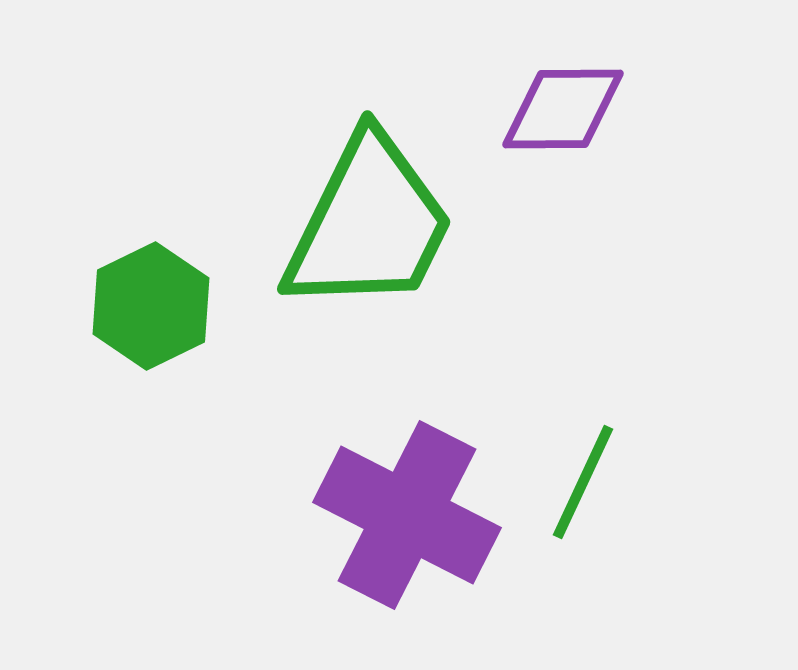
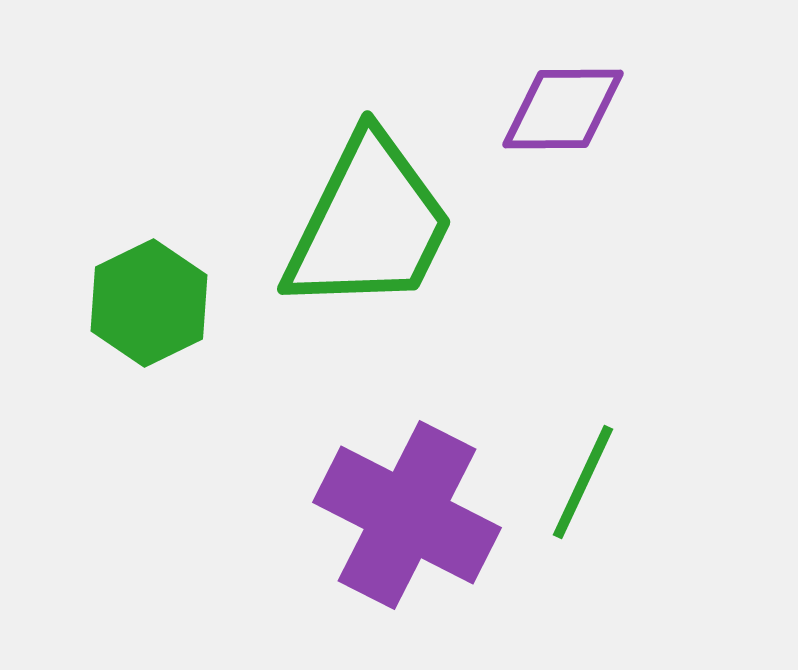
green hexagon: moved 2 px left, 3 px up
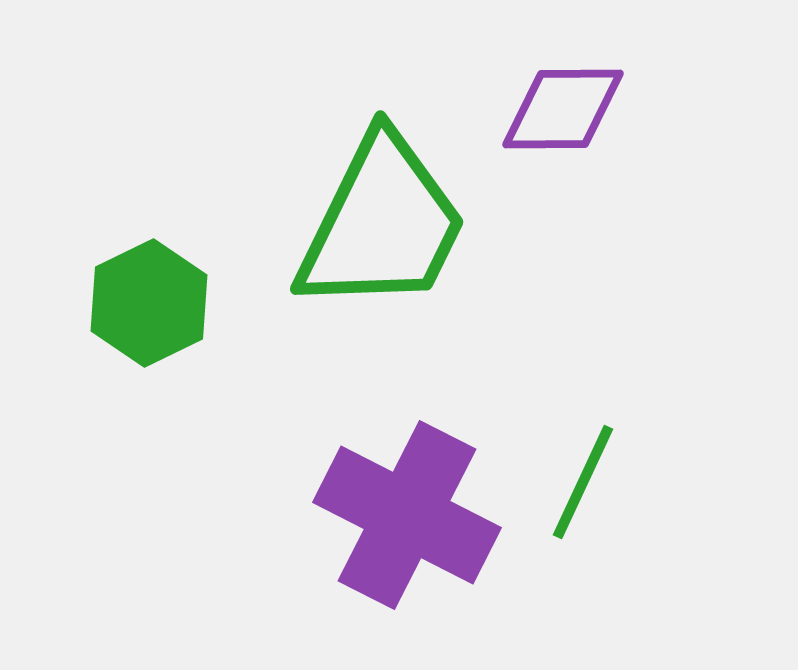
green trapezoid: moved 13 px right
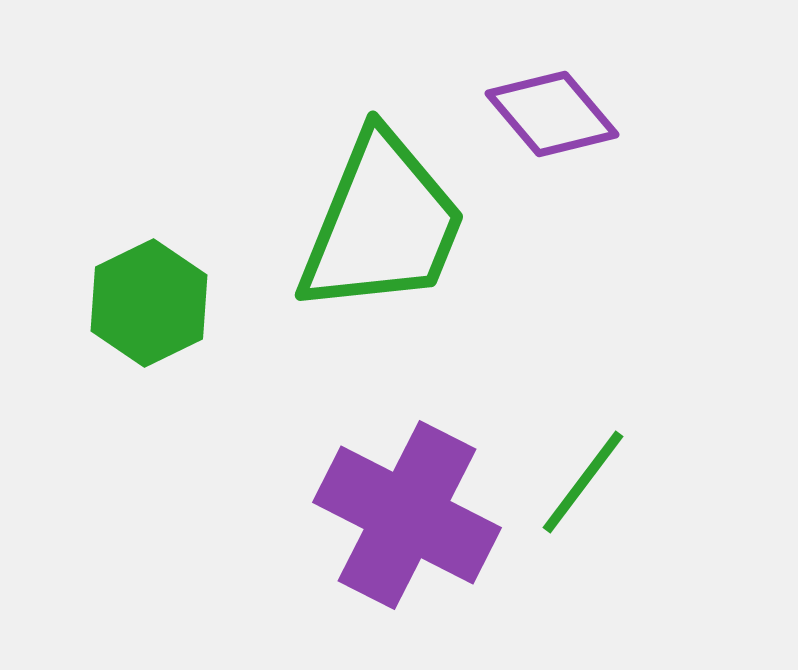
purple diamond: moved 11 px left, 5 px down; rotated 50 degrees clockwise
green trapezoid: rotated 4 degrees counterclockwise
green line: rotated 12 degrees clockwise
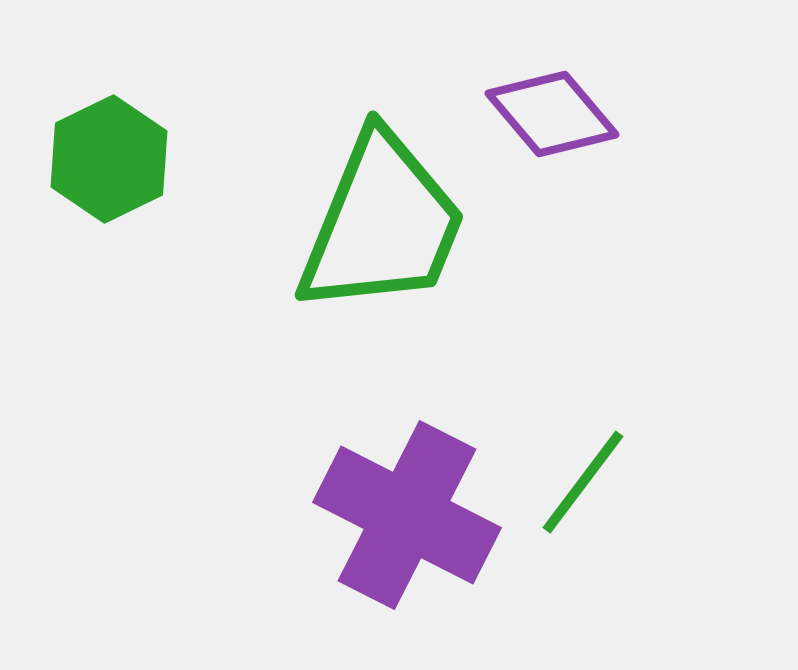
green hexagon: moved 40 px left, 144 px up
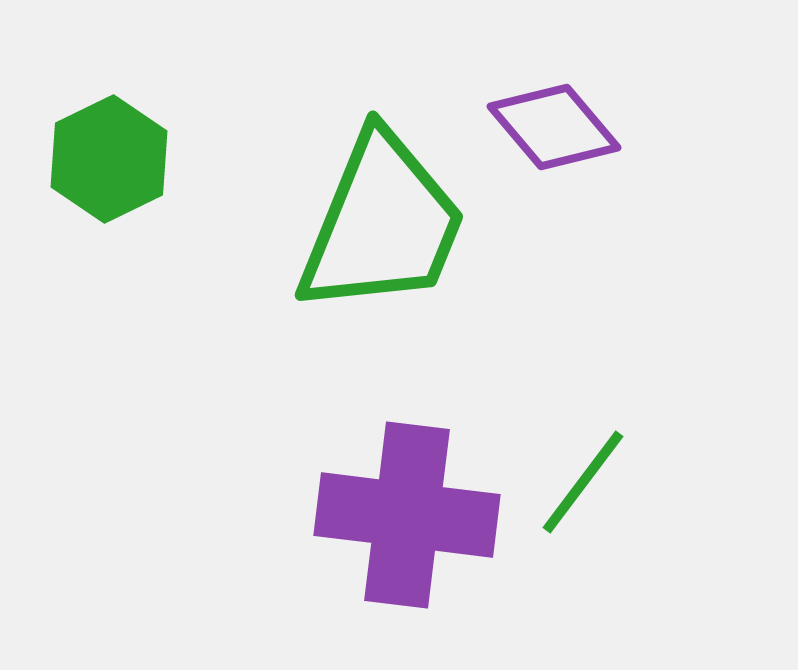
purple diamond: moved 2 px right, 13 px down
purple cross: rotated 20 degrees counterclockwise
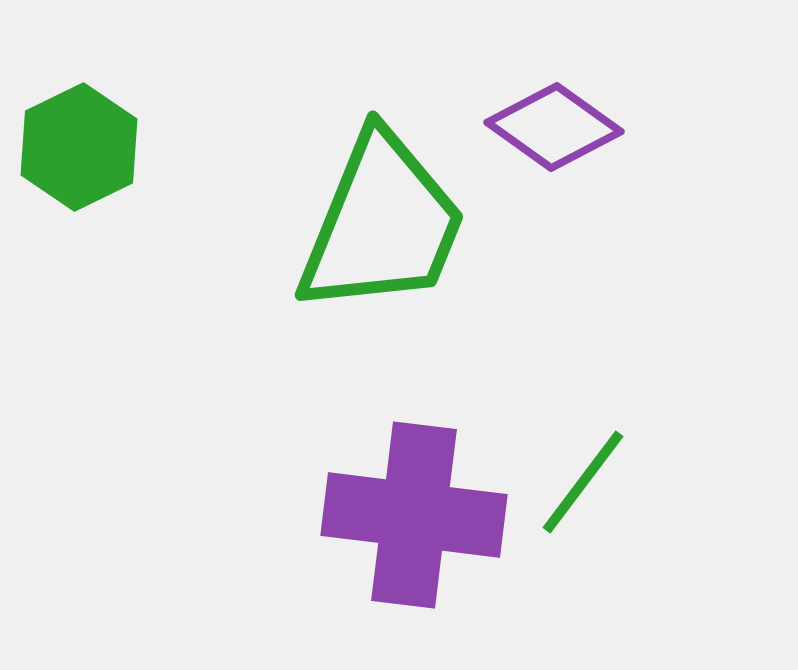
purple diamond: rotated 14 degrees counterclockwise
green hexagon: moved 30 px left, 12 px up
purple cross: moved 7 px right
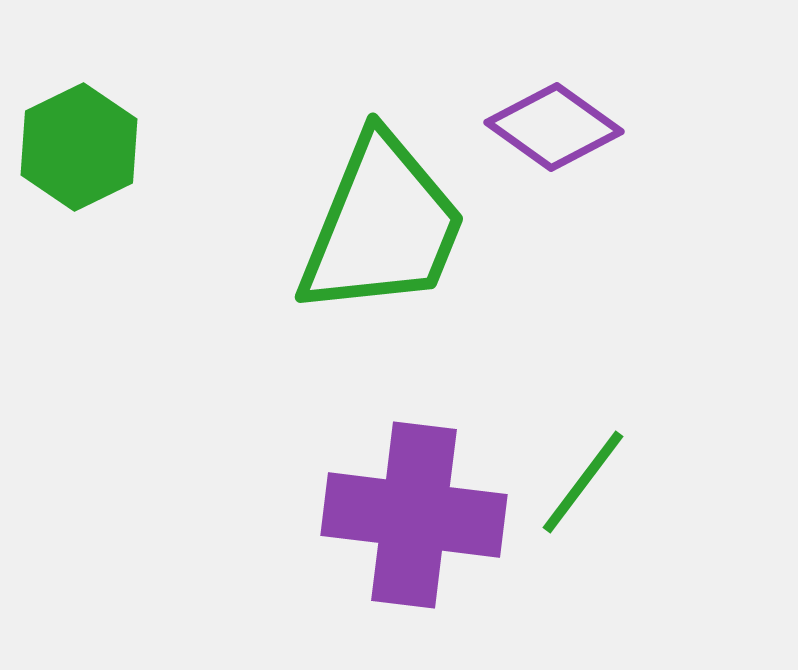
green trapezoid: moved 2 px down
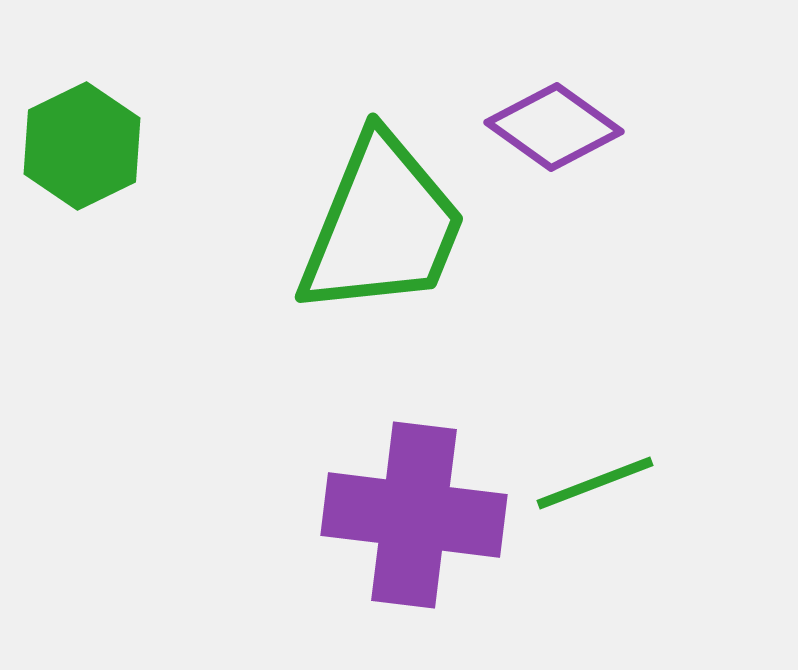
green hexagon: moved 3 px right, 1 px up
green line: moved 12 px right, 1 px down; rotated 32 degrees clockwise
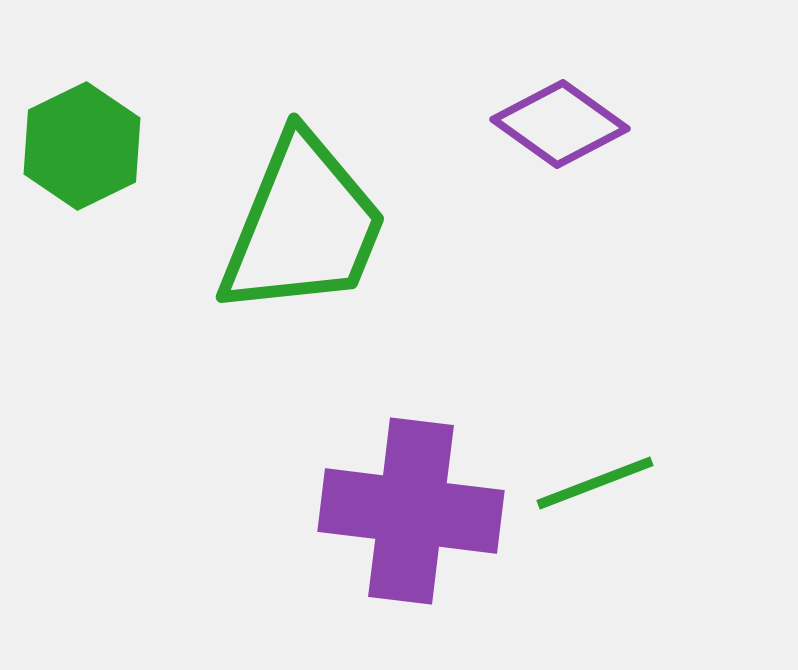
purple diamond: moved 6 px right, 3 px up
green trapezoid: moved 79 px left
purple cross: moved 3 px left, 4 px up
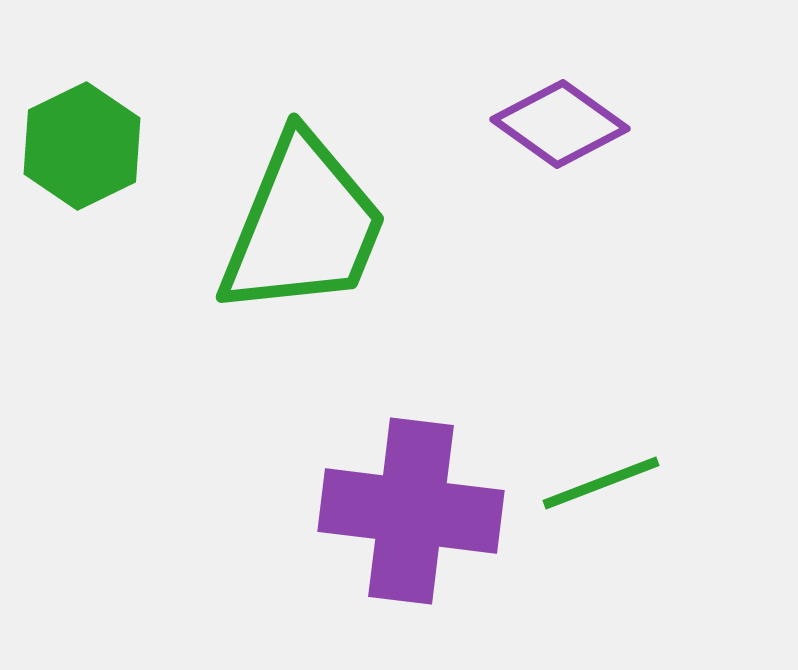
green line: moved 6 px right
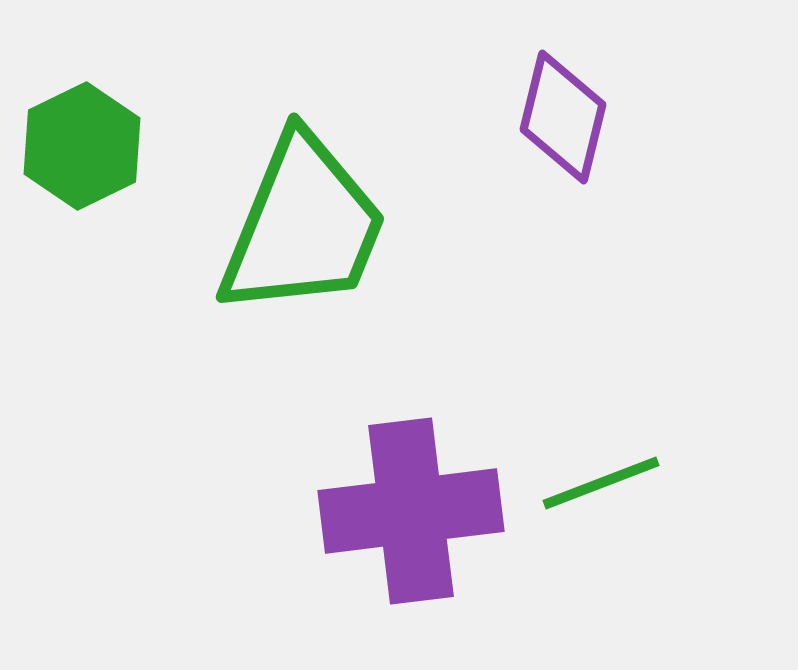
purple diamond: moved 3 px right, 7 px up; rotated 68 degrees clockwise
purple cross: rotated 14 degrees counterclockwise
